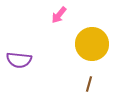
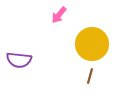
brown line: moved 1 px right, 8 px up
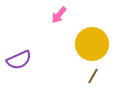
purple semicircle: rotated 30 degrees counterclockwise
brown line: moved 3 px right; rotated 14 degrees clockwise
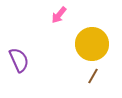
purple semicircle: rotated 90 degrees counterclockwise
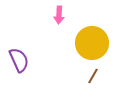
pink arrow: rotated 36 degrees counterclockwise
yellow circle: moved 1 px up
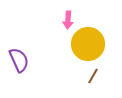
pink arrow: moved 9 px right, 5 px down
yellow circle: moved 4 px left, 1 px down
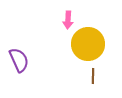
brown line: rotated 28 degrees counterclockwise
